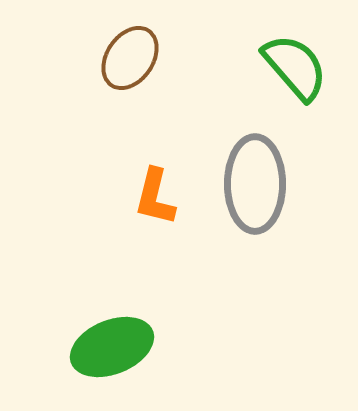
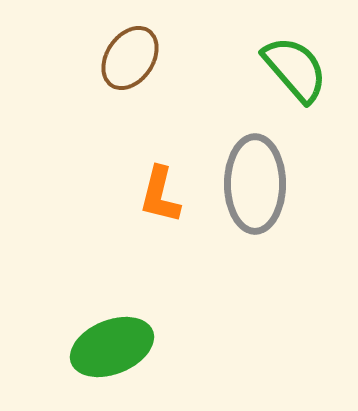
green semicircle: moved 2 px down
orange L-shape: moved 5 px right, 2 px up
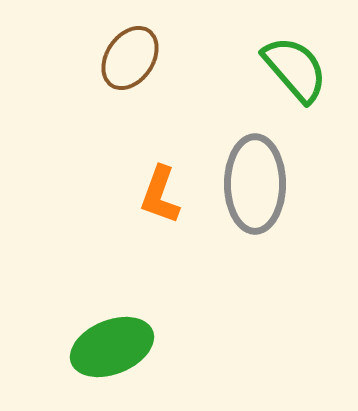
orange L-shape: rotated 6 degrees clockwise
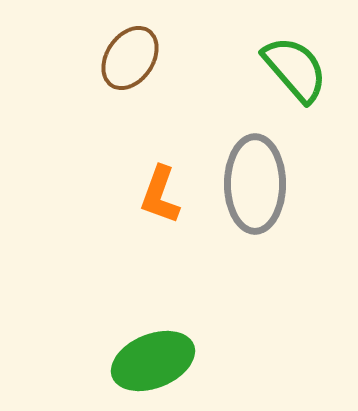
green ellipse: moved 41 px right, 14 px down
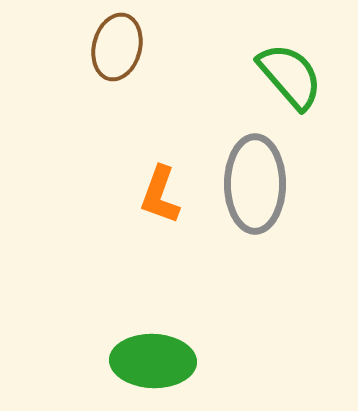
brown ellipse: moved 13 px left, 11 px up; rotated 20 degrees counterclockwise
green semicircle: moved 5 px left, 7 px down
green ellipse: rotated 24 degrees clockwise
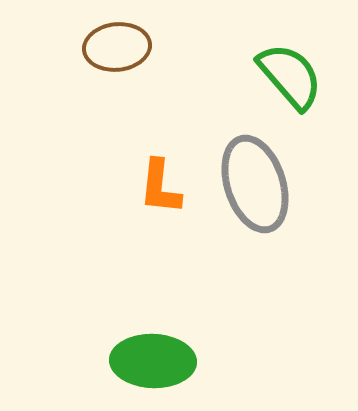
brown ellipse: rotated 70 degrees clockwise
gray ellipse: rotated 18 degrees counterclockwise
orange L-shape: moved 8 px up; rotated 14 degrees counterclockwise
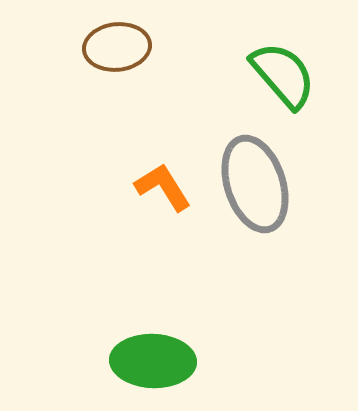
green semicircle: moved 7 px left, 1 px up
orange L-shape: moved 3 px right; rotated 142 degrees clockwise
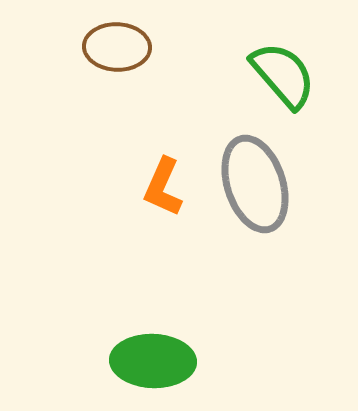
brown ellipse: rotated 8 degrees clockwise
orange L-shape: rotated 124 degrees counterclockwise
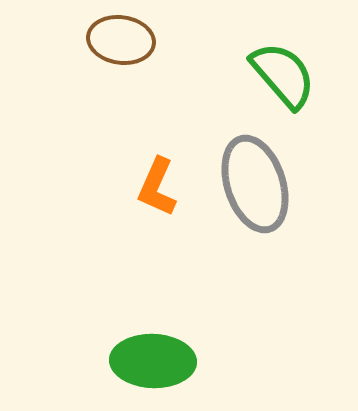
brown ellipse: moved 4 px right, 7 px up; rotated 6 degrees clockwise
orange L-shape: moved 6 px left
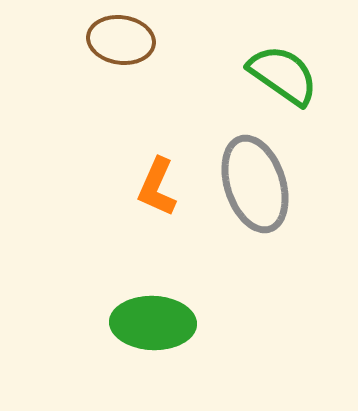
green semicircle: rotated 14 degrees counterclockwise
green ellipse: moved 38 px up
